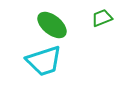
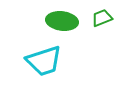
green ellipse: moved 10 px right, 4 px up; rotated 32 degrees counterclockwise
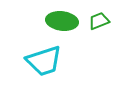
green trapezoid: moved 3 px left, 3 px down
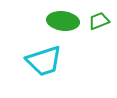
green ellipse: moved 1 px right
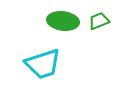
cyan trapezoid: moved 1 px left, 3 px down
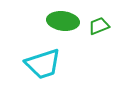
green trapezoid: moved 5 px down
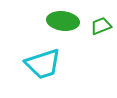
green trapezoid: moved 2 px right
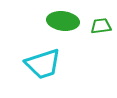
green trapezoid: rotated 15 degrees clockwise
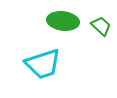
green trapezoid: rotated 50 degrees clockwise
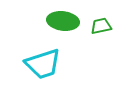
green trapezoid: rotated 55 degrees counterclockwise
